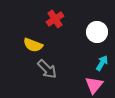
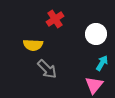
white circle: moved 1 px left, 2 px down
yellow semicircle: rotated 18 degrees counterclockwise
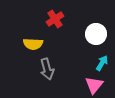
yellow semicircle: moved 1 px up
gray arrow: rotated 30 degrees clockwise
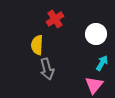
yellow semicircle: moved 4 px right, 1 px down; rotated 90 degrees clockwise
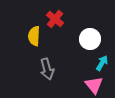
red cross: rotated 18 degrees counterclockwise
white circle: moved 6 px left, 5 px down
yellow semicircle: moved 3 px left, 9 px up
pink triangle: rotated 18 degrees counterclockwise
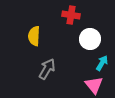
red cross: moved 16 px right, 4 px up; rotated 30 degrees counterclockwise
gray arrow: rotated 135 degrees counterclockwise
